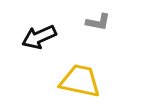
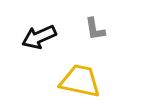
gray L-shape: moved 3 px left, 7 px down; rotated 70 degrees clockwise
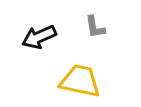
gray L-shape: moved 2 px up
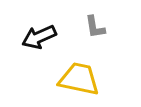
yellow trapezoid: moved 1 px left, 2 px up
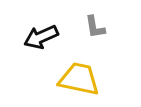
black arrow: moved 2 px right
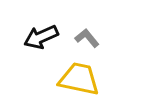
gray L-shape: moved 8 px left, 11 px down; rotated 150 degrees clockwise
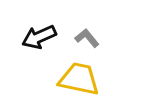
black arrow: moved 2 px left
